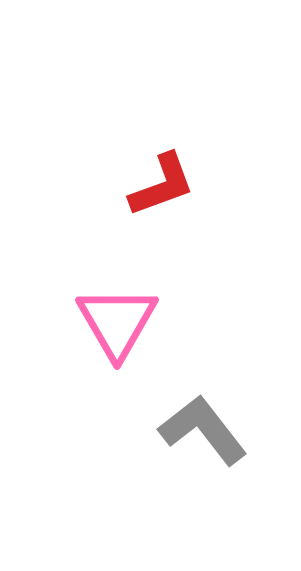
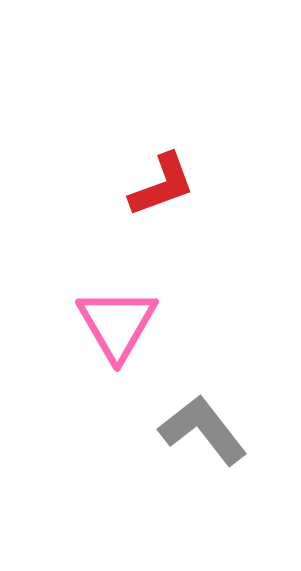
pink triangle: moved 2 px down
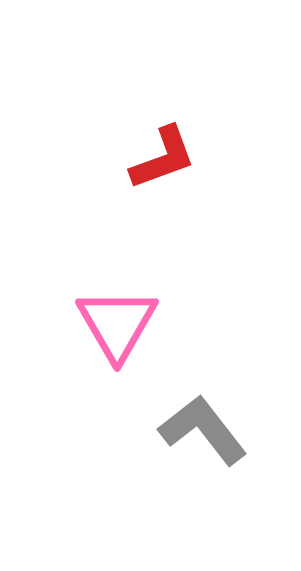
red L-shape: moved 1 px right, 27 px up
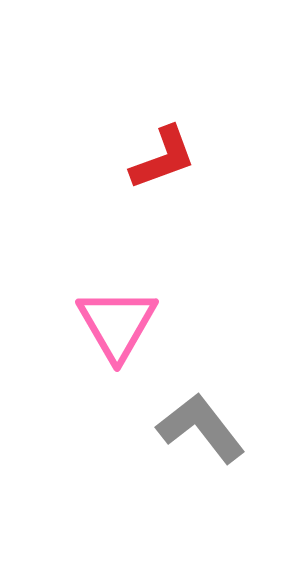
gray L-shape: moved 2 px left, 2 px up
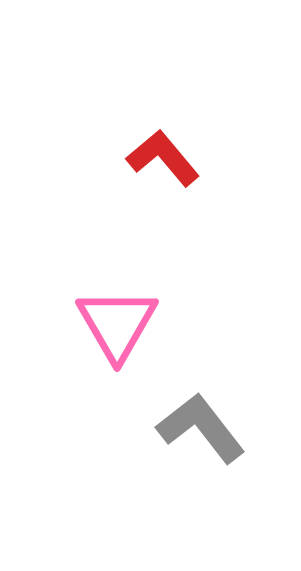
red L-shape: rotated 110 degrees counterclockwise
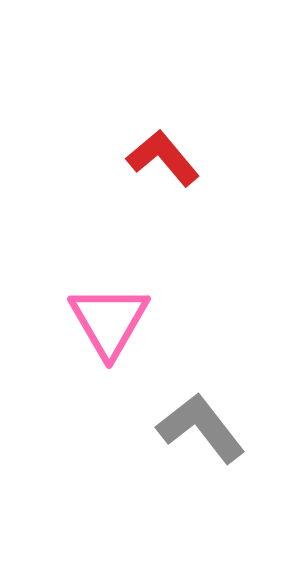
pink triangle: moved 8 px left, 3 px up
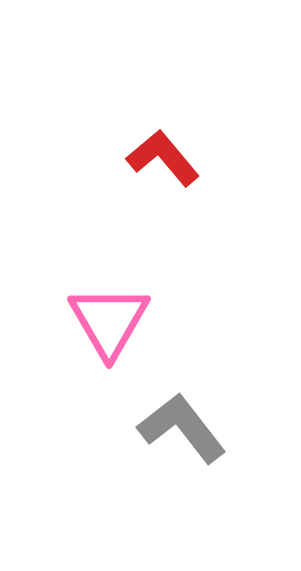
gray L-shape: moved 19 px left
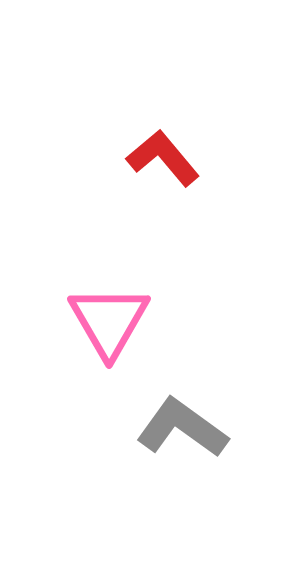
gray L-shape: rotated 16 degrees counterclockwise
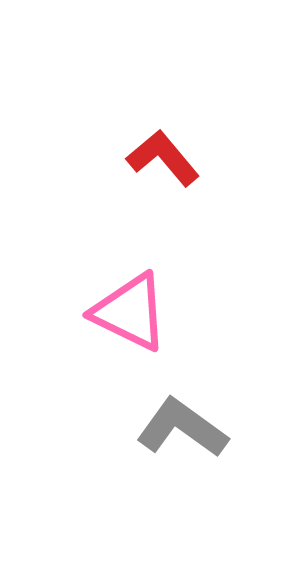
pink triangle: moved 21 px right, 9 px up; rotated 34 degrees counterclockwise
